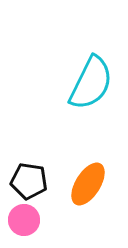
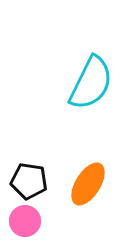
pink circle: moved 1 px right, 1 px down
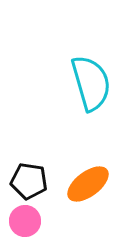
cyan semicircle: rotated 42 degrees counterclockwise
orange ellipse: rotated 21 degrees clockwise
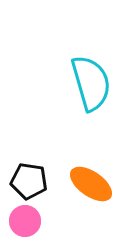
orange ellipse: moved 3 px right; rotated 72 degrees clockwise
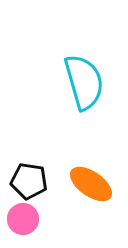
cyan semicircle: moved 7 px left, 1 px up
pink circle: moved 2 px left, 2 px up
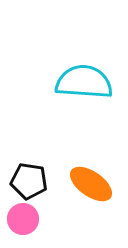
cyan semicircle: rotated 70 degrees counterclockwise
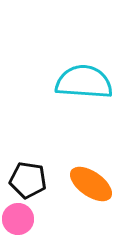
black pentagon: moved 1 px left, 1 px up
pink circle: moved 5 px left
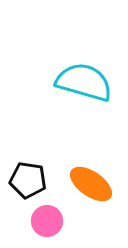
cyan semicircle: rotated 12 degrees clockwise
pink circle: moved 29 px right, 2 px down
